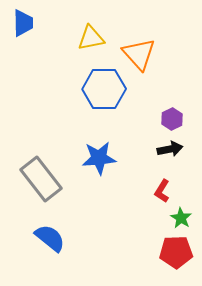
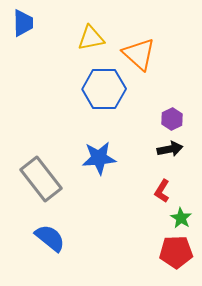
orange triangle: rotated 6 degrees counterclockwise
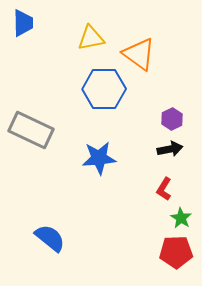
orange triangle: rotated 6 degrees counterclockwise
gray rectangle: moved 10 px left, 49 px up; rotated 27 degrees counterclockwise
red L-shape: moved 2 px right, 2 px up
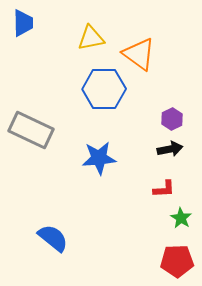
red L-shape: rotated 125 degrees counterclockwise
blue semicircle: moved 3 px right
red pentagon: moved 1 px right, 9 px down
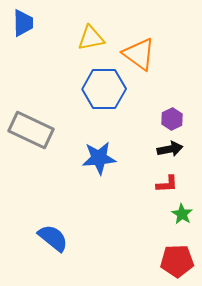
red L-shape: moved 3 px right, 5 px up
green star: moved 1 px right, 4 px up
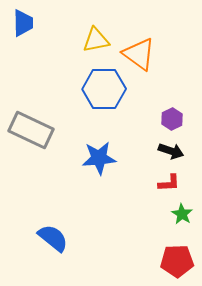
yellow triangle: moved 5 px right, 2 px down
black arrow: moved 1 px right, 2 px down; rotated 30 degrees clockwise
red L-shape: moved 2 px right, 1 px up
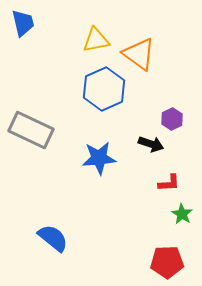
blue trapezoid: rotated 12 degrees counterclockwise
blue hexagon: rotated 24 degrees counterclockwise
black arrow: moved 20 px left, 7 px up
red pentagon: moved 10 px left, 1 px down
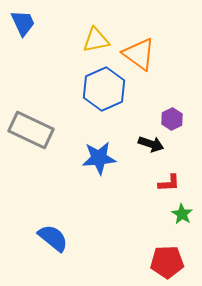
blue trapezoid: rotated 12 degrees counterclockwise
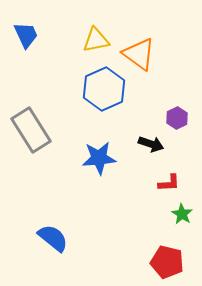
blue trapezoid: moved 3 px right, 12 px down
purple hexagon: moved 5 px right, 1 px up
gray rectangle: rotated 33 degrees clockwise
red pentagon: rotated 16 degrees clockwise
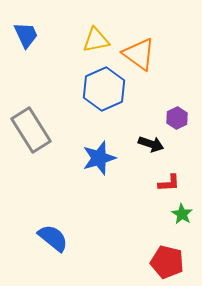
blue star: rotated 12 degrees counterclockwise
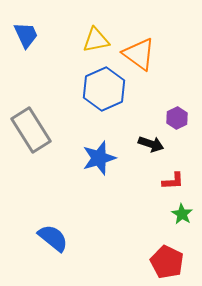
red L-shape: moved 4 px right, 2 px up
red pentagon: rotated 12 degrees clockwise
